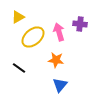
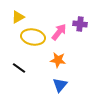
pink arrow: rotated 54 degrees clockwise
yellow ellipse: rotated 50 degrees clockwise
orange star: moved 2 px right
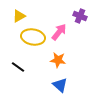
yellow triangle: moved 1 px right, 1 px up
purple cross: moved 8 px up; rotated 16 degrees clockwise
black line: moved 1 px left, 1 px up
blue triangle: rotated 28 degrees counterclockwise
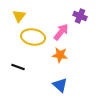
yellow triangle: rotated 24 degrees counterclockwise
pink arrow: moved 2 px right
orange star: moved 2 px right, 5 px up
black line: rotated 16 degrees counterclockwise
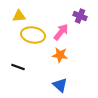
yellow triangle: rotated 48 degrees clockwise
yellow ellipse: moved 2 px up
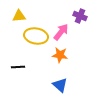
yellow ellipse: moved 3 px right, 1 px down
black line: rotated 24 degrees counterclockwise
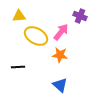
yellow ellipse: rotated 20 degrees clockwise
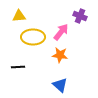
yellow ellipse: moved 3 px left, 1 px down; rotated 30 degrees counterclockwise
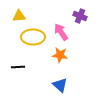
pink arrow: rotated 72 degrees counterclockwise
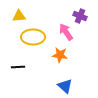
pink arrow: moved 5 px right
blue triangle: moved 5 px right, 1 px down
